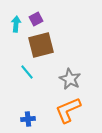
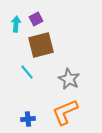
gray star: moved 1 px left
orange L-shape: moved 3 px left, 2 px down
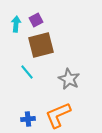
purple square: moved 1 px down
orange L-shape: moved 7 px left, 3 px down
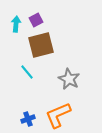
blue cross: rotated 16 degrees counterclockwise
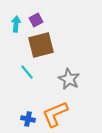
orange L-shape: moved 3 px left, 1 px up
blue cross: rotated 32 degrees clockwise
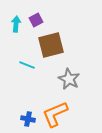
brown square: moved 10 px right
cyan line: moved 7 px up; rotated 28 degrees counterclockwise
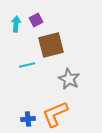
cyan line: rotated 35 degrees counterclockwise
blue cross: rotated 16 degrees counterclockwise
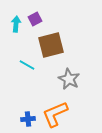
purple square: moved 1 px left, 1 px up
cyan line: rotated 42 degrees clockwise
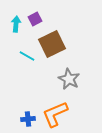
brown square: moved 1 px right, 1 px up; rotated 12 degrees counterclockwise
cyan line: moved 9 px up
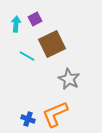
blue cross: rotated 24 degrees clockwise
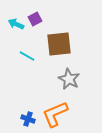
cyan arrow: rotated 70 degrees counterclockwise
brown square: moved 7 px right; rotated 20 degrees clockwise
